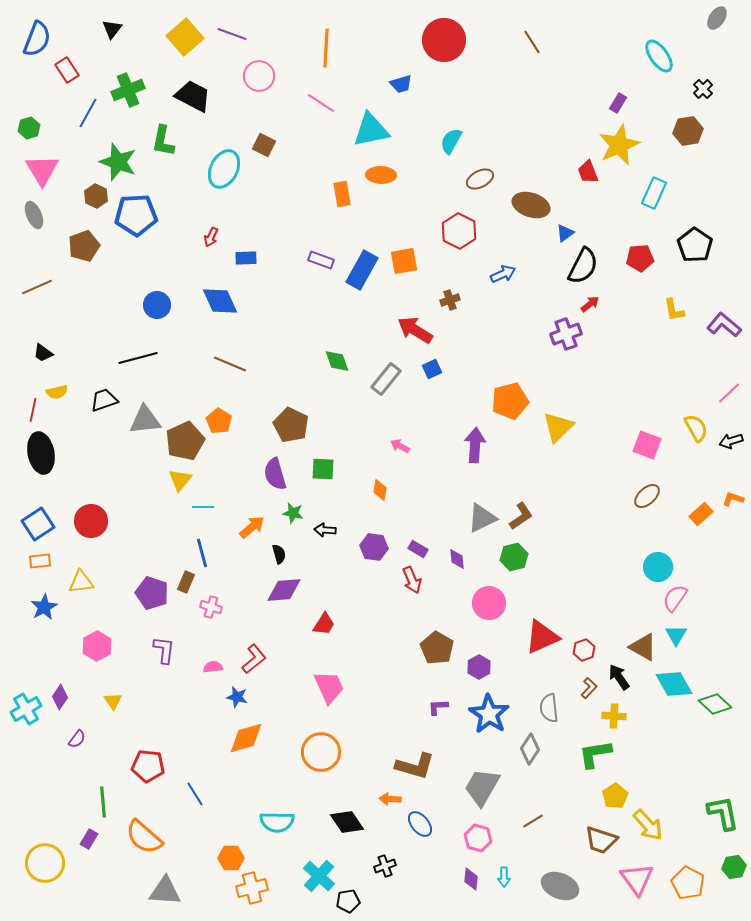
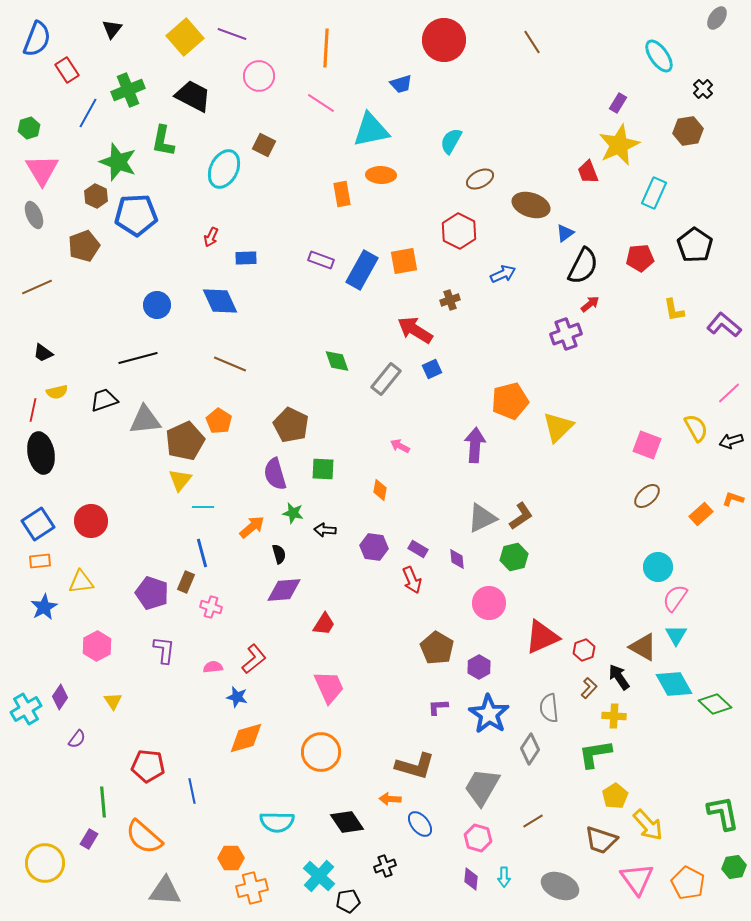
blue line at (195, 794): moved 3 px left, 3 px up; rotated 20 degrees clockwise
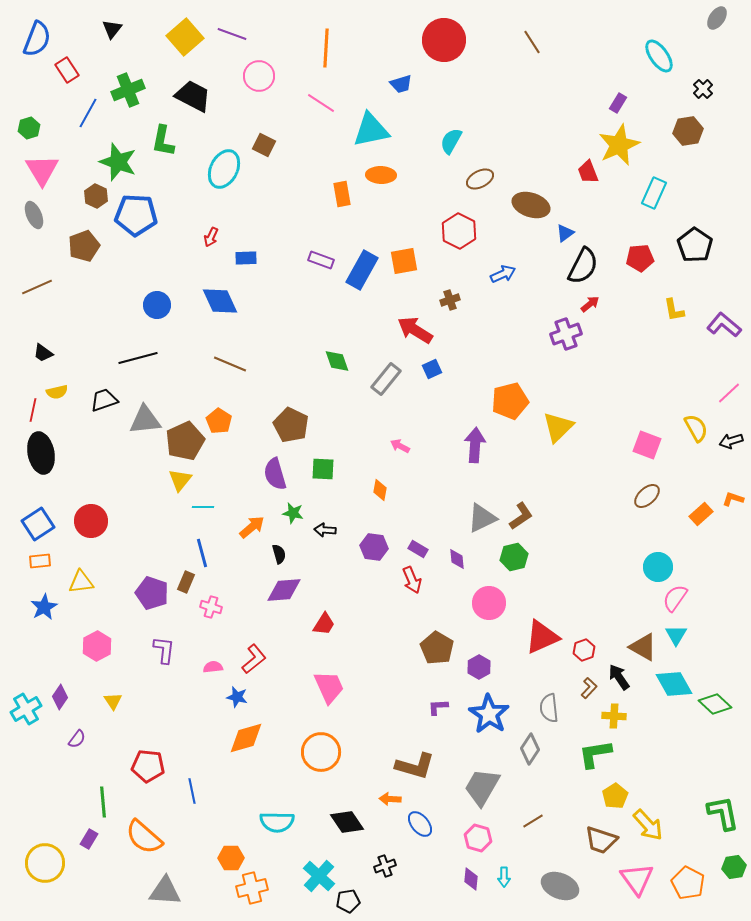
blue pentagon at (136, 215): rotated 6 degrees clockwise
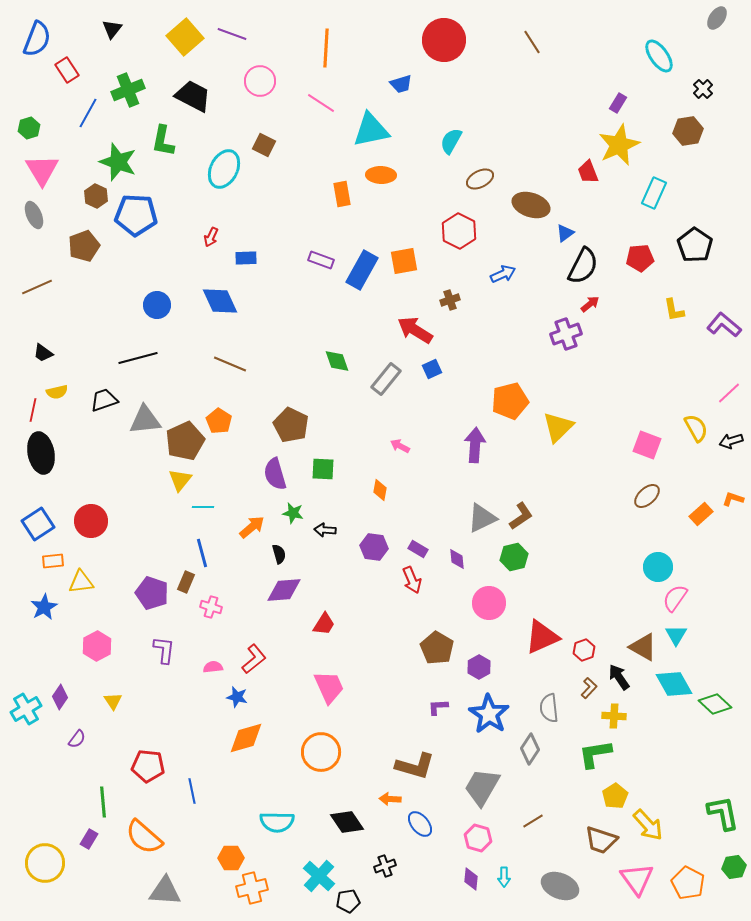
pink circle at (259, 76): moved 1 px right, 5 px down
orange rectangle at (40, 561): moved 13 px right
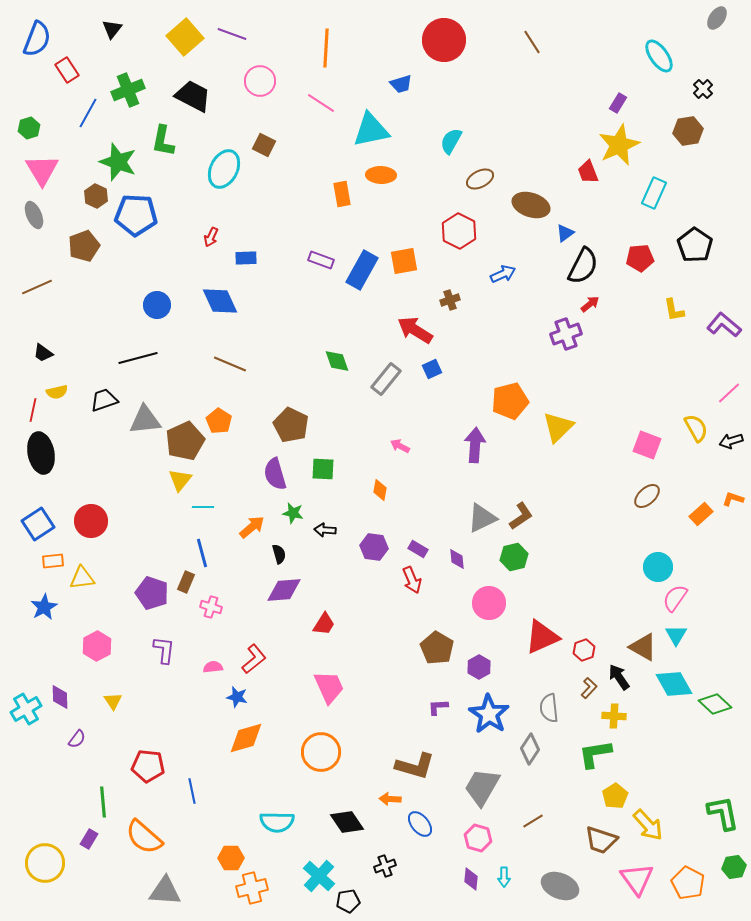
yellow triangle at (81, 582): moved 1 px right, 4 px up
purple diamond at (60, 697): rotated 35 degrees counterclockwise
